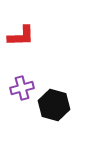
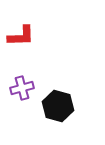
black hexagon: moved 4 px right, 1 px down
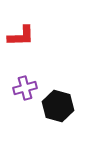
purple cross: moved 3 px right
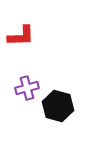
purple cross: moved 2 px right
